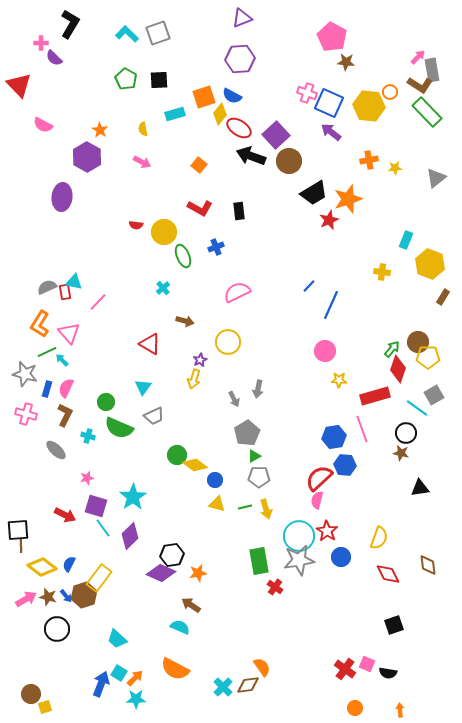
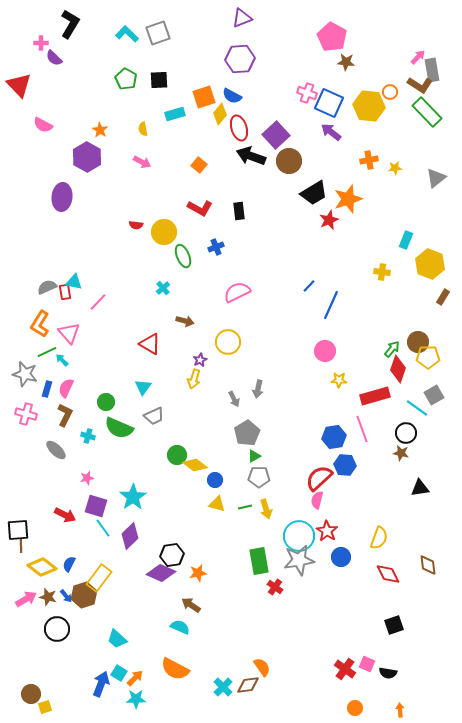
red ellipse at (239, 128): rotated 40 degrees clockwise
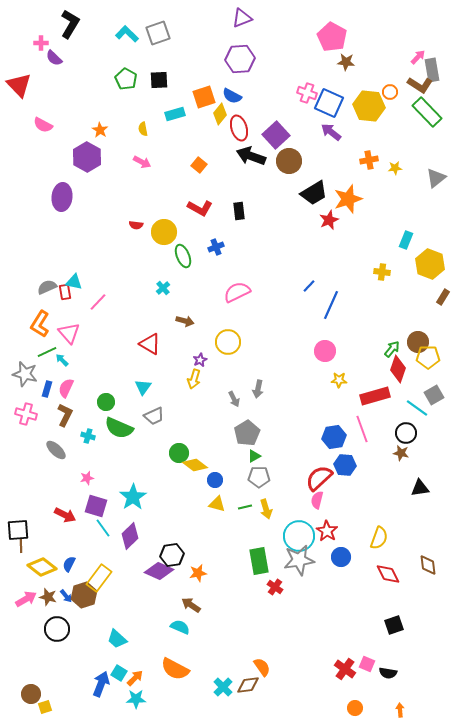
green circle at (177, 455): moved 2 px right, 2 px up
purple diamond at (161, 573): moved 2 px left, 2 px up
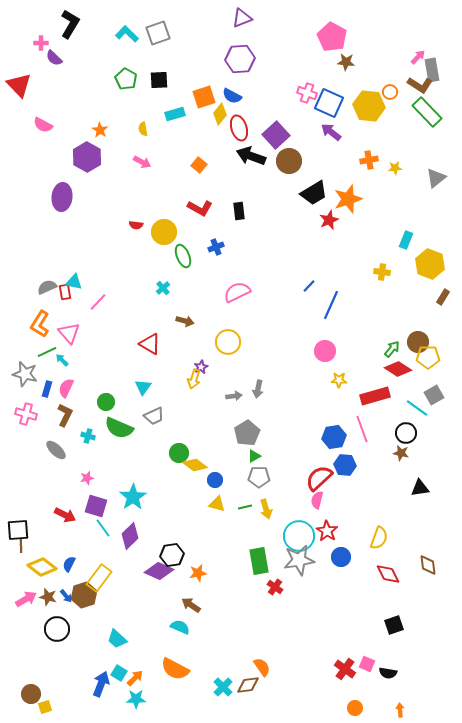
purple star at (200, 360): moved 1 px right, 7 px down
red diamond at (398, 369): rotated 76 degrees counterclockwise
gray arrow at (234, 399): moved 3 px up; rotated 70 degrees counterclockwise
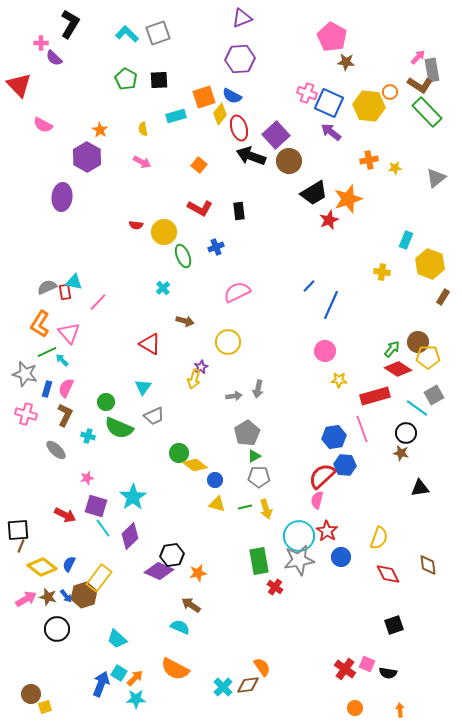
cyan rectangle at (175, 114): moved 1 px right, 2 px down
red semicircle at (319, 478): moved 3 px right, 2 px up
brown line at (21, 546): rotated 24 degrees clockwise
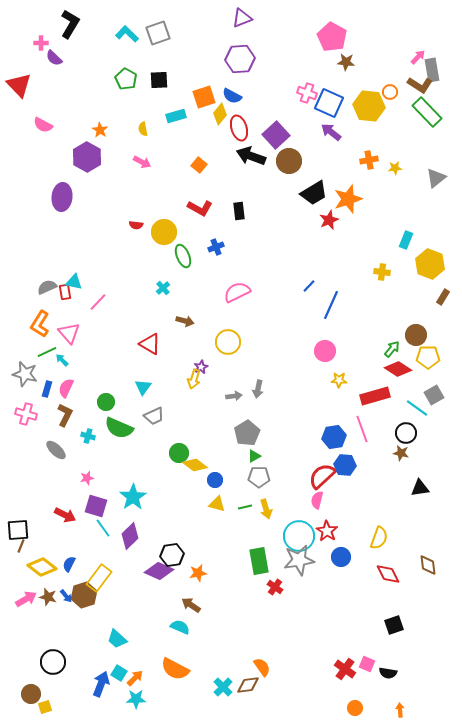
brown circle at (418, 342): moved 2 px left, 7 px up
black circle at (57, 629): moved 4 px left, 33 px down
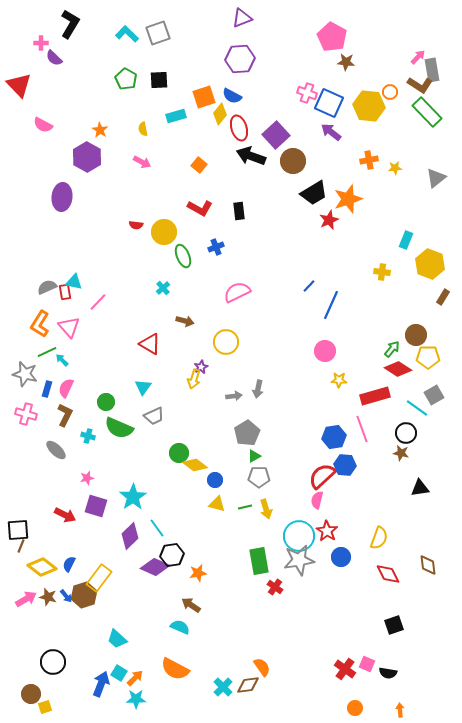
brown circle at (289, 161): moved 4 px right
pink triangle at (69, 333): moved 6 px up
yellow circle at (228, 342): moved 2 px left
cyan line at (103, 528): moved 54 px right
purple diamond at (159, 571): moved 4 px left, 4 px up
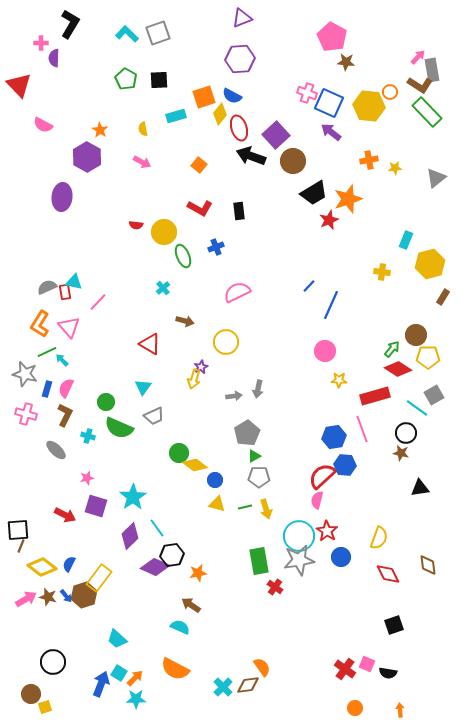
purple semicircle at (54, 58): rotated 48 degrees clockwise
yellow hexagon at (430, 264): rotated 24 degrees clockwise
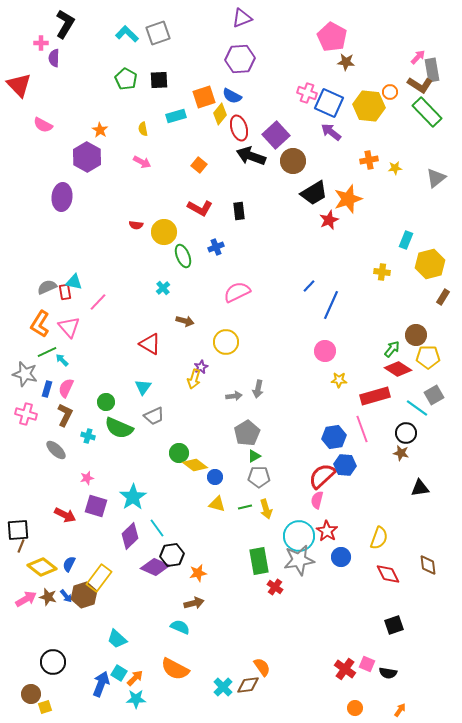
black L-shape at (70, 24): moved 5 px left
blue circle at (215, 480): moved 3 px up
brown arrow at (191, 605): moved 3 px right, 2 px up; rotated 132 degrees clockwise
orange arrow at (400, 710): rotated 40 degrees clockwise
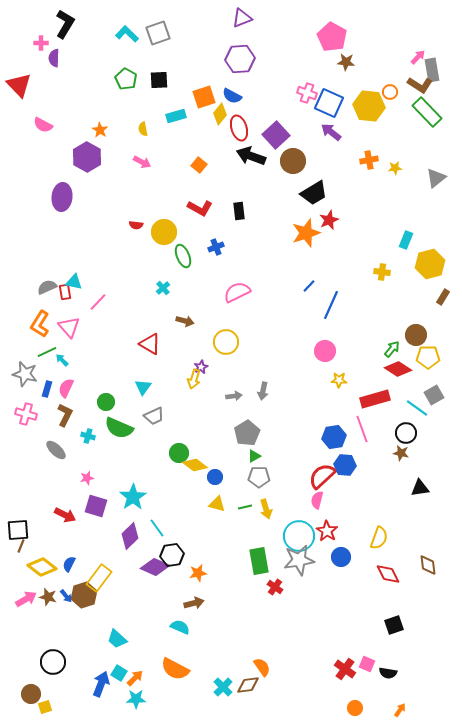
orange star at (348, 199): moved 42 px left, 34 px down
gray arrow at (258, 389): moved 5 px right, 2 px down
red rectangle at (375, 396): moved 3 px down
